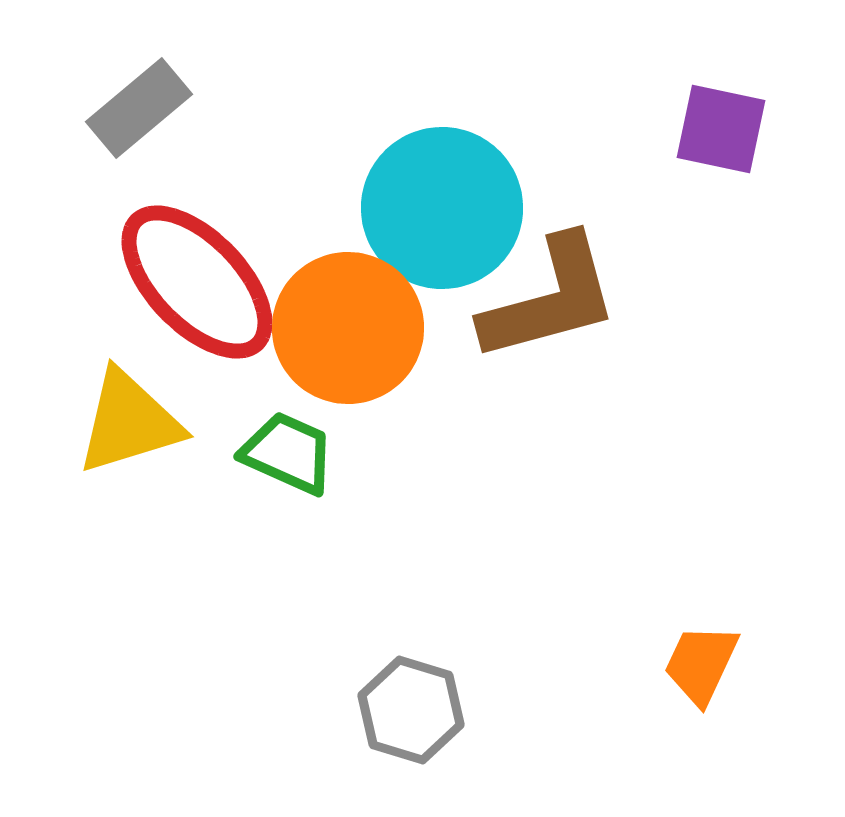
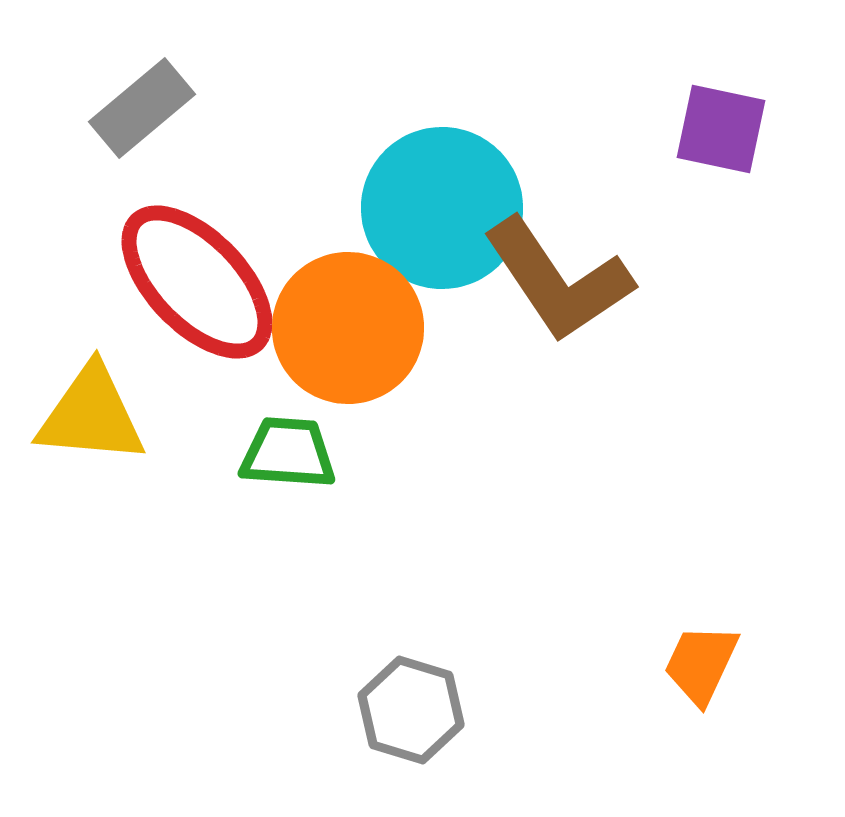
gray rectangle: moved 3 px right
brown L-shape: moved 8 px right, 19 px up; rotated 71 degrees clockwise
yellow triangle: moved 38 px left, 7 px up; rotated 22 degrees clockwise
green trapezoid: rotated 20 degrees counterclockwise
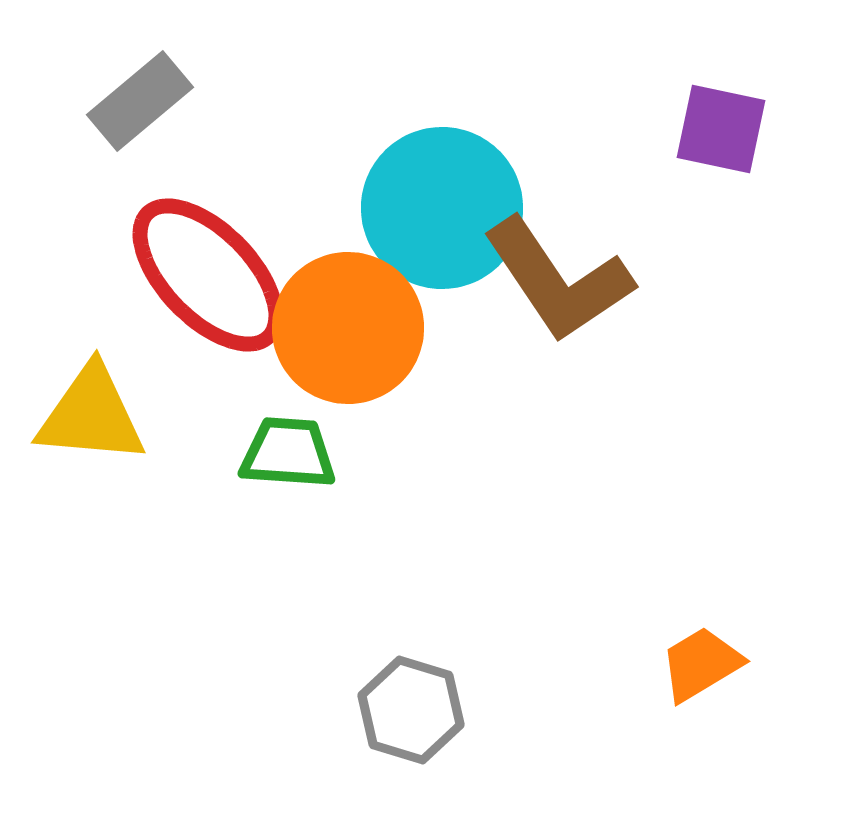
gray rectangle: moved 2 px left, 7 px up
red ellipse: moved 11 px right, 7 px up
orange trapezoid: rotated 34 degrees clockwise
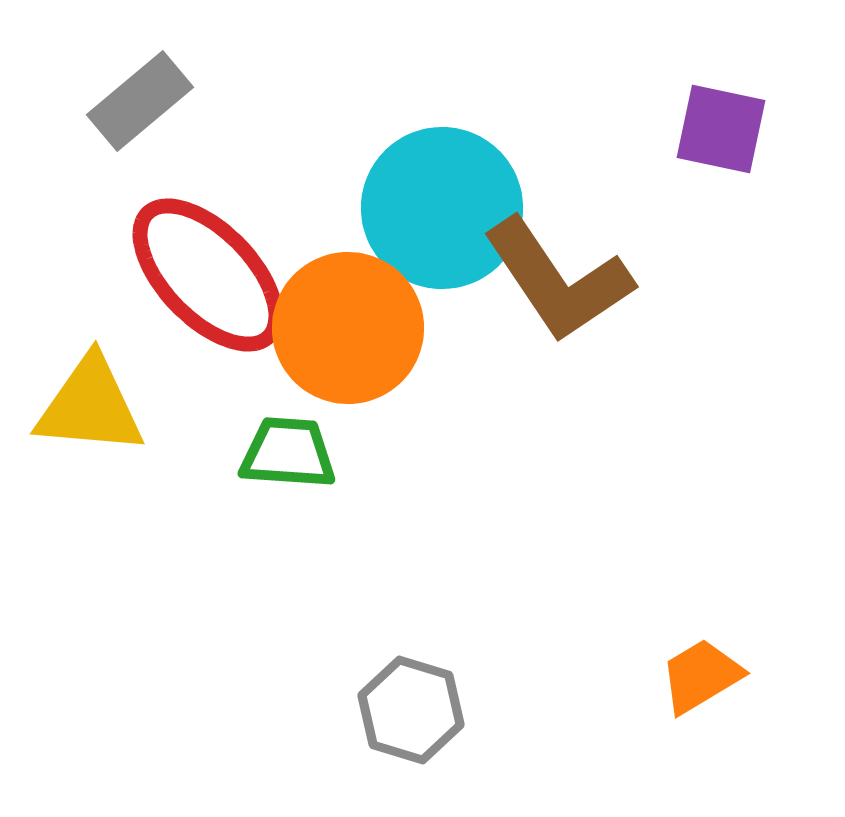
yellow triangle: moved 1 px left, 9 px up
orange trapezoid: moved 12 px down
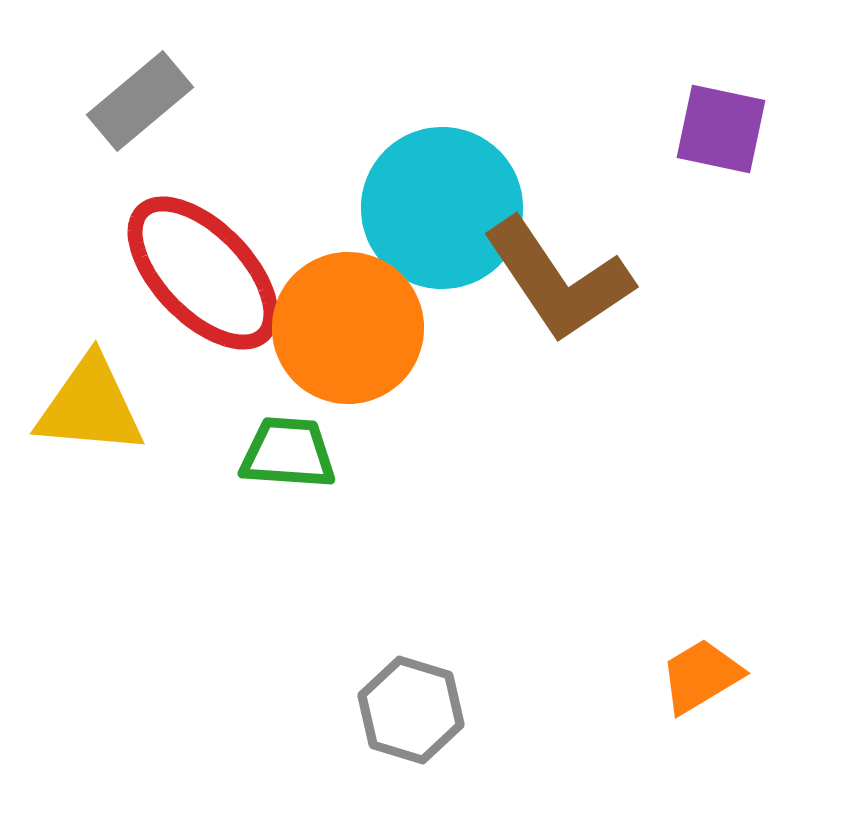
red ellipse: moved 5 px left, 2 px up
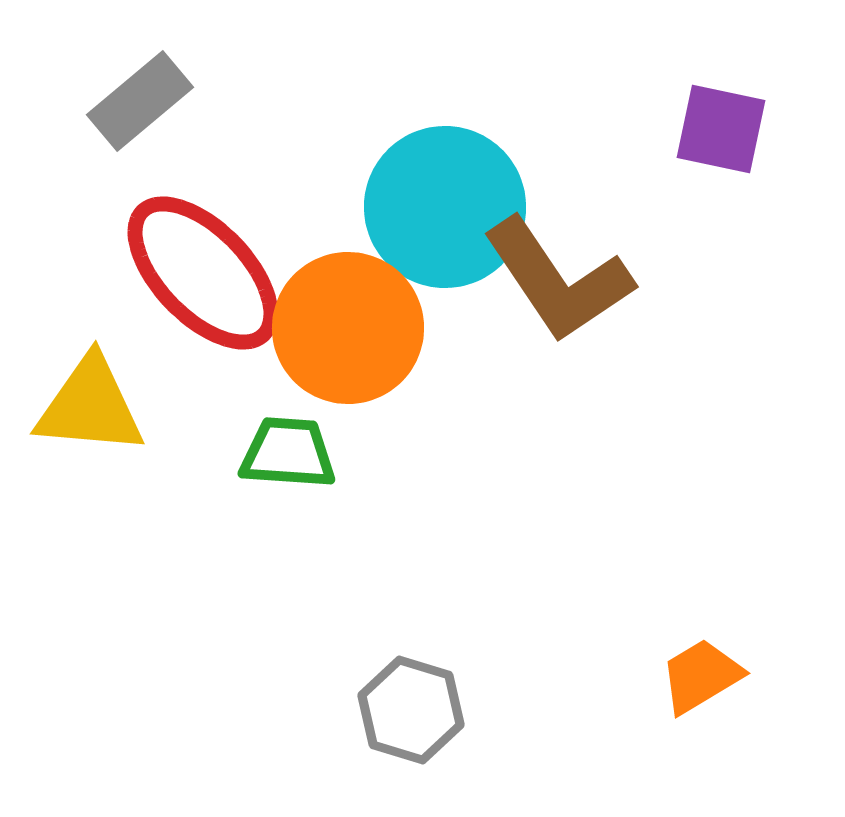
cyan circle: moved 3 px right, 1 px up
